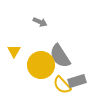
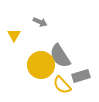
yellow triangle: moved 16 px up
gray rectangle: moved 4 px right, 5 px up
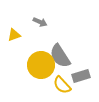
yellow triangle: rotated 40 degrees clockwise
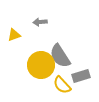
gray arrow: rotated 152 degrees clockwise
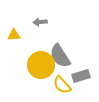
yellow triangle: rotated 16 degrees clockwise
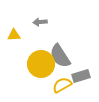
yellow circle: moved 1 px up
yellow semicircle: rotated 102 degrees clockwise
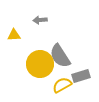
gray arrow: moved 2 px up
yellow circle: moved 1 px left
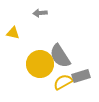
gray arrow: moved 7 px up
yellow triangle: moved 1 px left, 2 px up; rotated 16 degrees clockwise
yellow semicircle: moved 1 px right, 3 px up
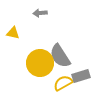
yellow circle: moved 1 px up
yellow semicircle: moved 1 px down
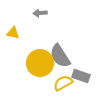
gray rectangle: rotated 36 degrees clockwise
